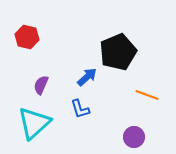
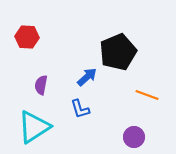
red hexagon: rotated 10 degrees counterclockwise
purple semicircle: rotated 12 degrees counterclockwise
cyan triangle: moved 4 px down; rotated 9 degrees clockwise
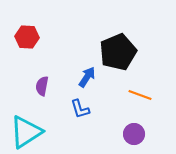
blue arrow: rotated 15 degrees counterclockwise
purple semicircle: moved 1 px right, 1 px down
orange line: moved 7 px left
cyan triangle: moved 8 px left, 5 px down
purple circle: moved 3 px up
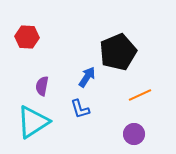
orange line: rotated 45 degrees counterclockwise
cyan triangle: moved 7 px right, 10 px up
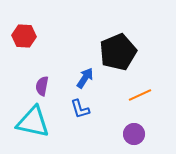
red hexagon: moved 3 px left, 1 px up
blue arrow: moved 2 px left, 1 px down
cyan triangle: rotated 45 degrees clockwise
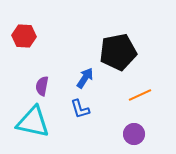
black pentagon: rotated 12 degrees clockwise
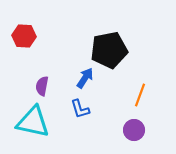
black pentagon: moved 9 px left, 2 px up
orange line: rotated 45 degrees counterclockwise
purple circle: moved 4 px up
